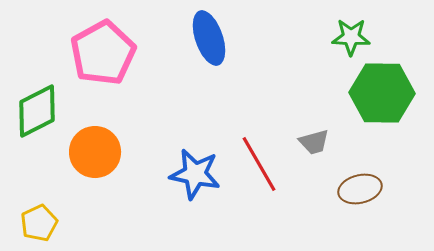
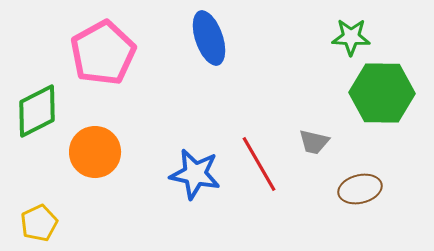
gray trapezoid: rotated 28 degrees clockwise
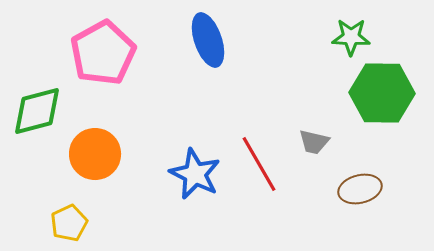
blue ellipse: moved 1 px left, 2 px down
green diamond: rotated 12 degrees clockwise
orange circle: moved 2 px down
blue star: rotated 15 degrees clockwise
yellow pentagon: moved 30 px right
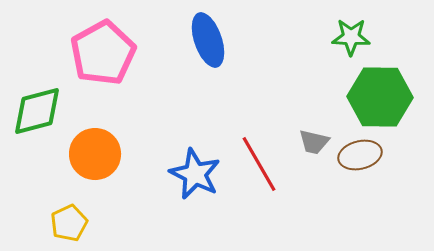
green hexagon: moved 2 px left, 4 px down
brown ellipse: moved 34 px up
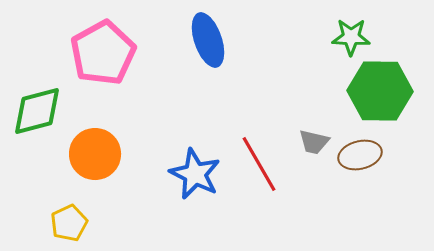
green hexagon: moved 6 px up
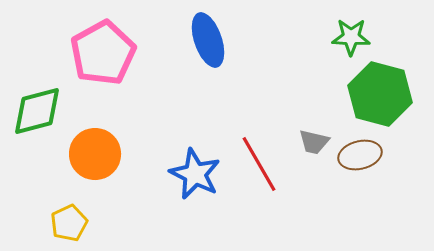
green hexagon: moved 3 px down; rotated 14 degrees clockwise
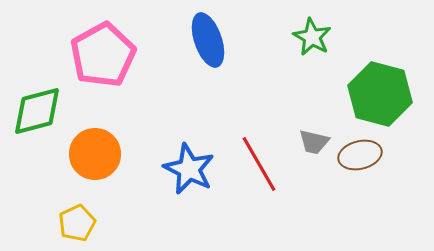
green star: moved 39 px left; rotated 27 degrees clockwise
pink pentagon: moved 2 px down
blue star: moved 6 px left, 5 px up
yellow pentagon: moved 8 px right
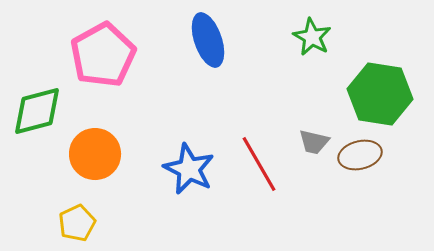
green hexagon: rotated 6 degrees counterclockwise
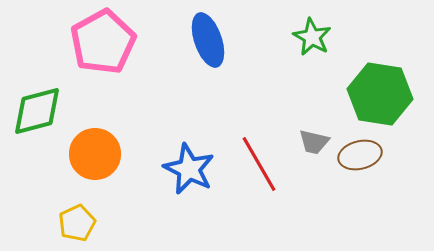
pink pentagon: moved 13 px up
